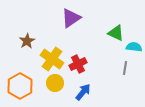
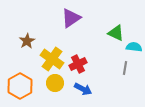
blue arrow: moved 3 px up; rotated 78 degrees clockwise
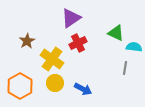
red cross: moved 21 px up
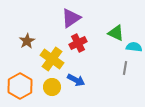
yellow circle: moved 3 px left, 4 px down
blue arrow: moved 7 px left, 9 px up
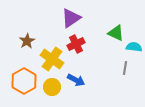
red cross: moved 2 px left, 1 px down
orange hexagon: moved 4 px right, 5 px up
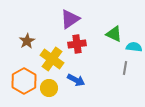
purple triangle: moved 1 px left, 1 px down
green triangle: moved 2 px left, 1 px down
red cross: moved 1 px right; rotated 18 degrees clockwise
yellow circle: moved 3 px left, 1 px down
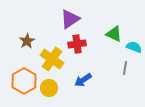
cyan semicircle: rotated 14 degrees clockwise
blue arrow: moved 7 px right; rotated 120 degrees clockwise
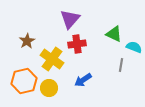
purple triangle: rotated 15 degrees counterclockwise
gray line: moved 4 px left, 3 px up
orange hexagon: rotated 15 degrees clockwise
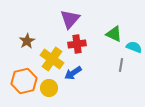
blue arrow: moved 10 px left, 7 px up
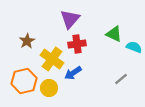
gray line: moved 14 px down; rotated 40 degrees clockwise
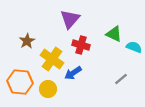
red cross: moved 4 px right, 1 px down; rotated 24 degrees clockwise
orange hexagon: moved 4 px left, 1 px down; rotated 20 degrees clockwise
yellow circle: moved 1 px left, 1 px down
